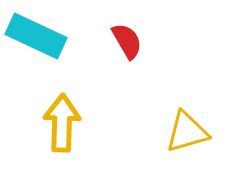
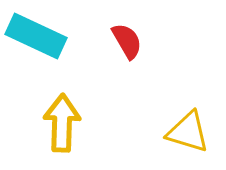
yellow triangle: moved 1 px right; rotated 33 degrees clockwise
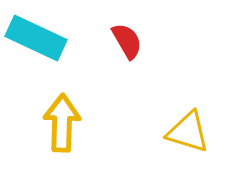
cyan rectangle: moved 2 px down
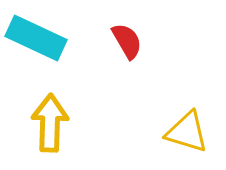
yellow arrow: moved 12 px left
yellow triangle: moved 1 px left
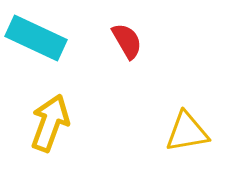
yellow arrow: rotated 18 degrees clockwise
yellow triangle: rotated 27 degrees counterclockwise
